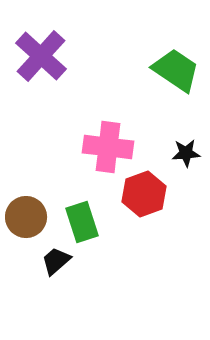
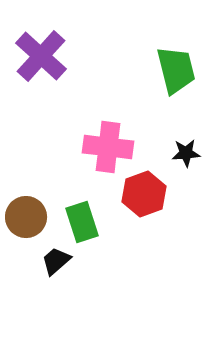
green trapezoid: rotated 42 degrees clockwise
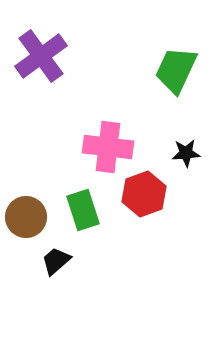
purple cross: rotated 12 degrees clockwise
green trapezoid: rotated 141 degrees counterclockwise
green rectangle: moved 1 px right, 12 px up
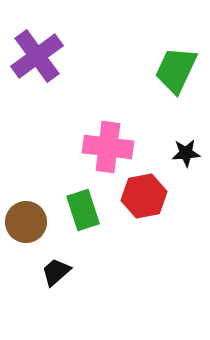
purple cross: moved 4 px left
red hexagon: moved 2 px down; rotated 9 degrees clockwise
brown circle: moved 5 px down
black trapezoid: moved 11 px down
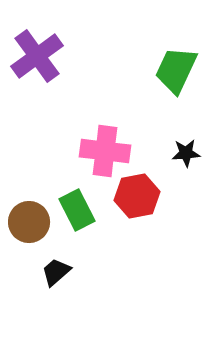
pink cross: moved 3 px left, 4 px down
red hexagon: moved 7 px left
green rectangle: moved 6 px left; rotated 9 degrees counterclockwise
brown circle: moved 3 px right
